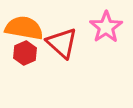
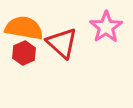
red hexagon: moved 1 px left
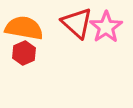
red triangle: moved 15 px right, 20 px up
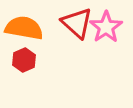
red hexagon: moved 7 px down
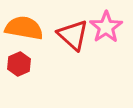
red triangle: moved 4 px left, 12 px down
red hexagon: moved 5 px left, 4 px down
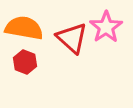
red triangle: moved 1 px left, 3 px down
red hexagon: moved 6 px right, 2 px up; rotated 15 degrees counterclockwise
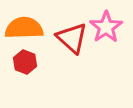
orange semicircle: rotated 12 degrees counterclockwise
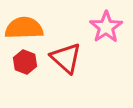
red triangle: moved 6 px left, 20 px down
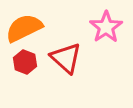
orange semicircle: rotated 24 degrees counterclockwise
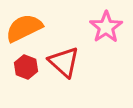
red triangle: moved 2 px left, 4 px down
red hexagon: moved 1 px right, 5 px down
